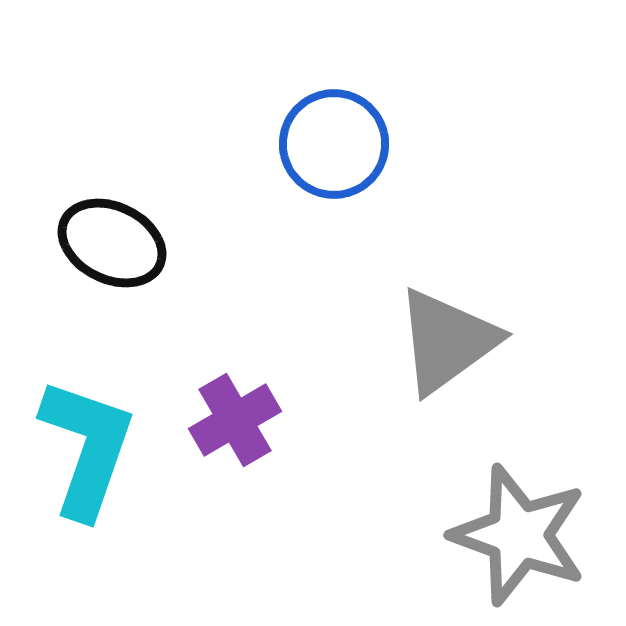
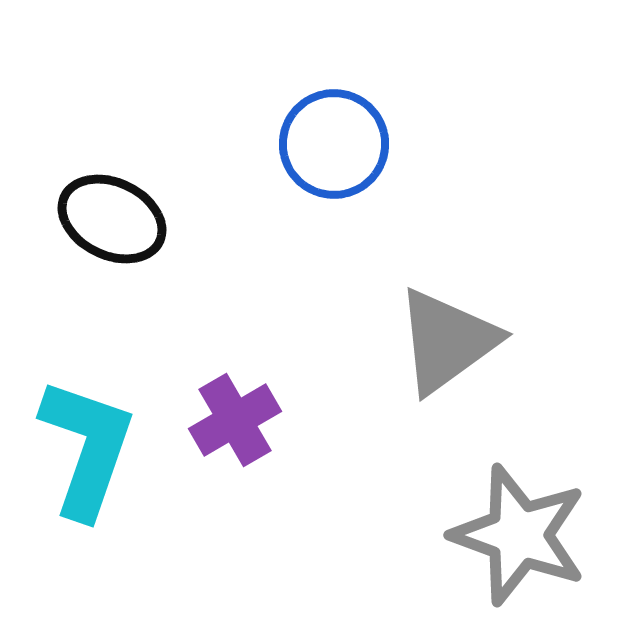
black ellipse: moved 24 px up
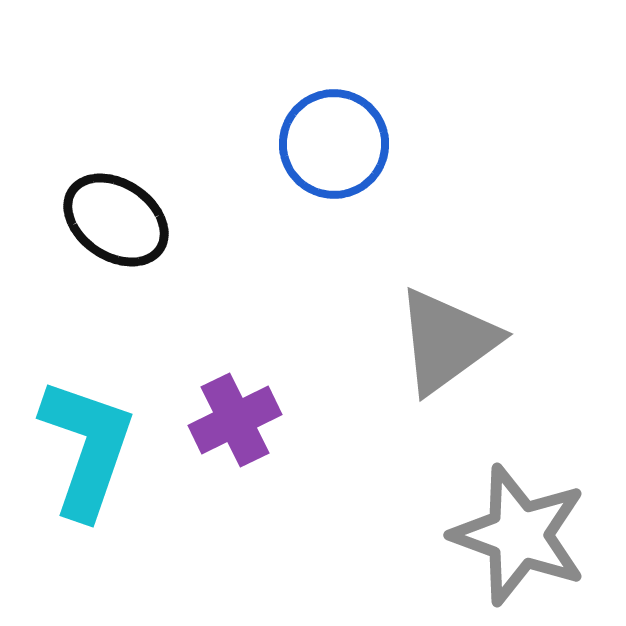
black ellipse: moved 4 px right, 1 px down; rotated 8 degrees clockwise
purple cross: rotated 4 degrees clockwise
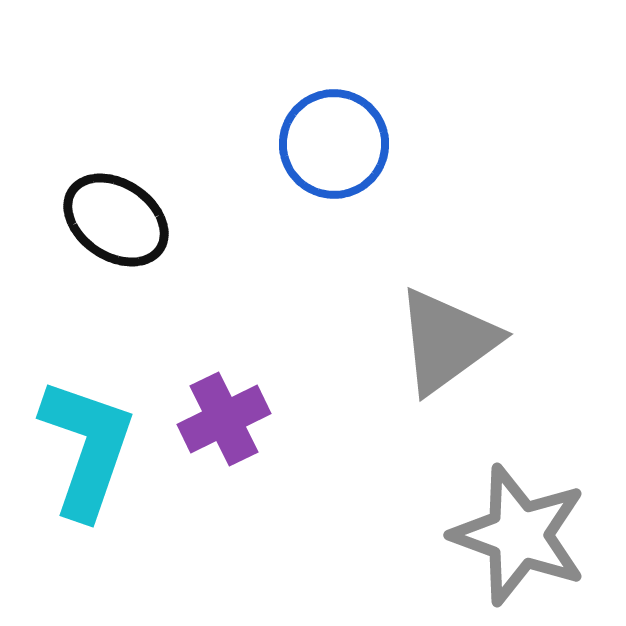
purple cross: moved 11 px left, 1 px up
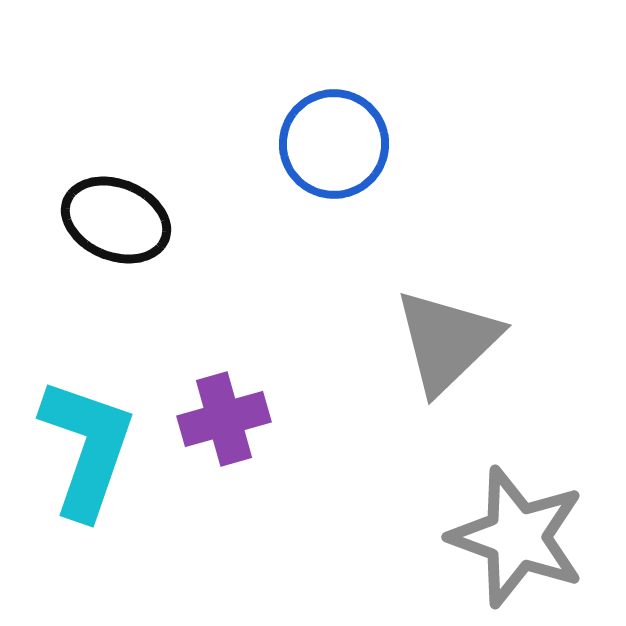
black ellipse: rotated 12 degrees counterclockwise
gray triangle: rotated 8 degrees counterclockwise
purple cross: rotated 10 degrees clockwise
gray star: moved 2 px left, 2 px down
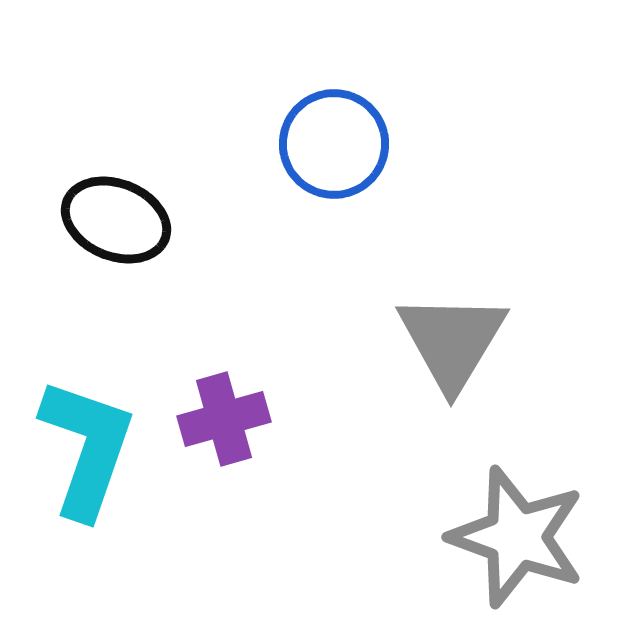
gray triangle: moved 5 px right; rotated 15 degrees counterclockwise
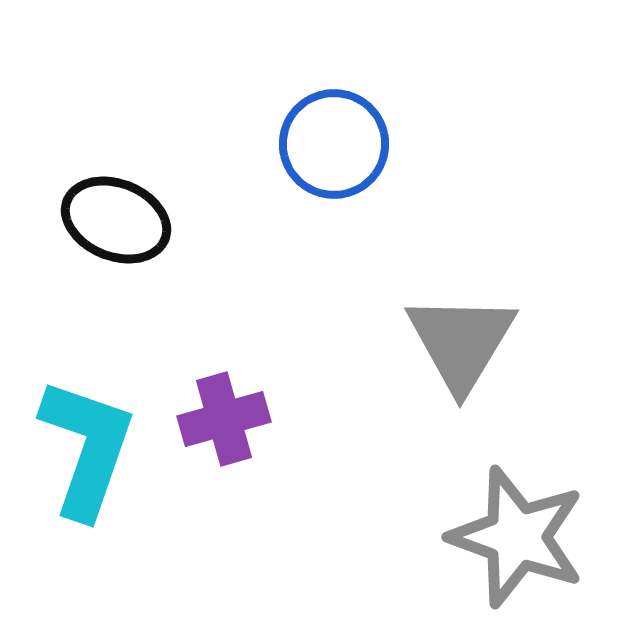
gray triangle: moved 9 px right, 1 px down
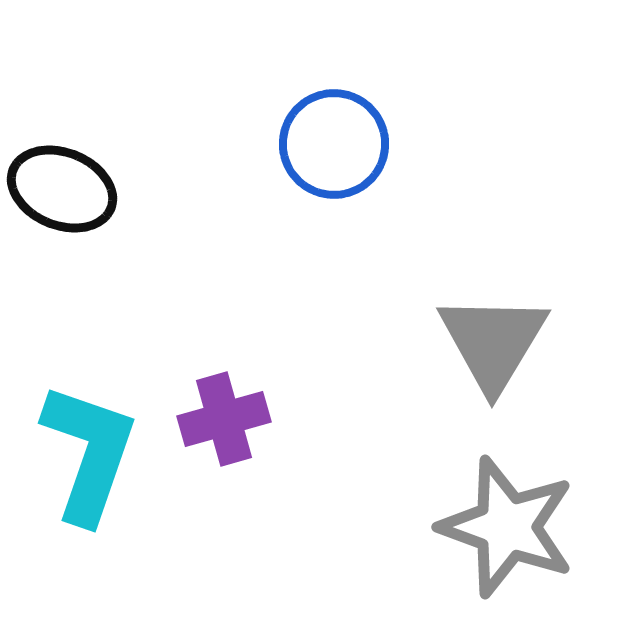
black ellipse: moved 54 px left, 31 px up
gray triangle: moved 32 px right
cyan L-shape: moved 2 px right, 5 px down
gray star: moved 10 px left, 10 px up
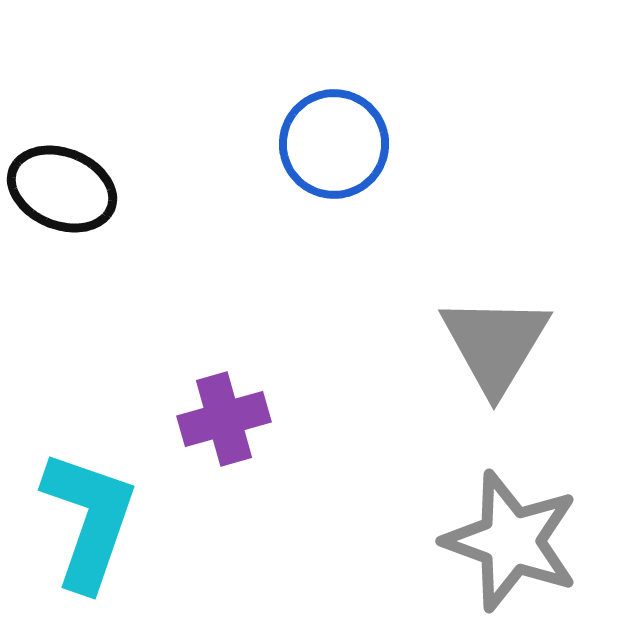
gray triangle: moved 2 px right, 2 px down
cyan L-shape: moved 67 px down
gray star: moved 4 px right, 14 px down
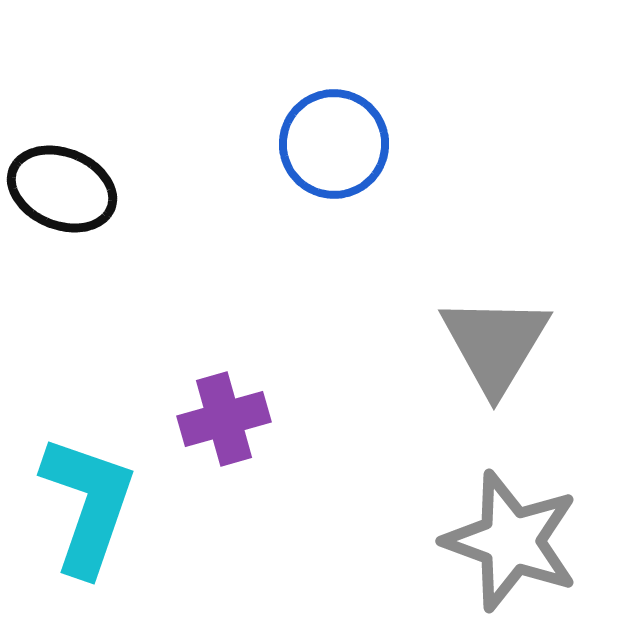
cyan L-shape: moved 1 px left, 15 px up
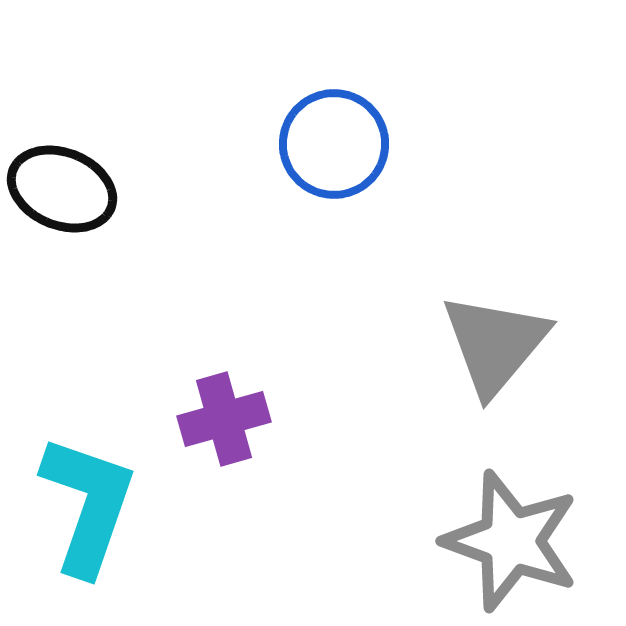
gray triangle: rotated 9 degrees clockwise
